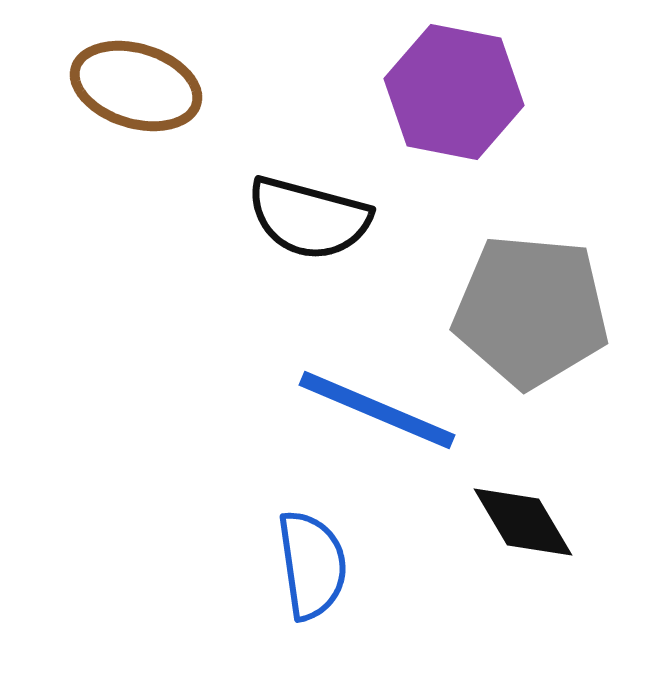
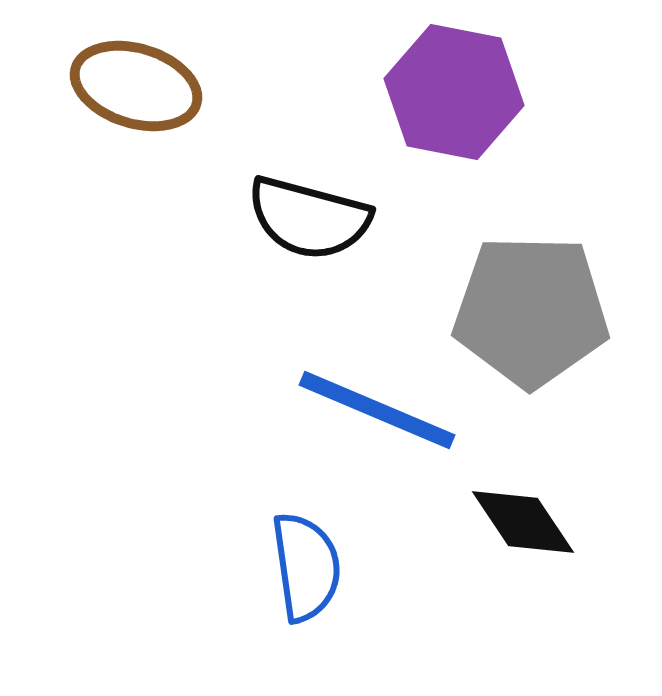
gray pentagon: rotated 4 degrees counterclockwise
black diamond: rotated 3 degrees counterclockwise
blue semicircle: moved 6 px left, 2 px down
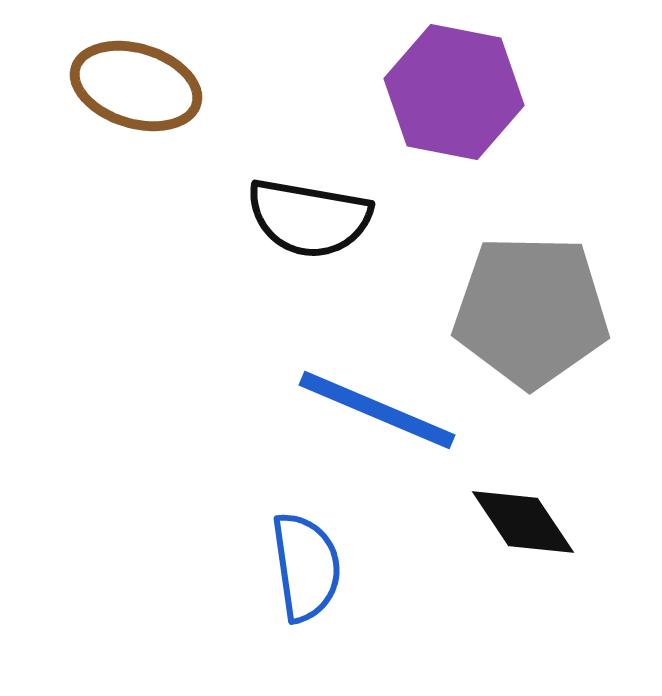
black semicircle: rotated 5 degrees counterclockwise
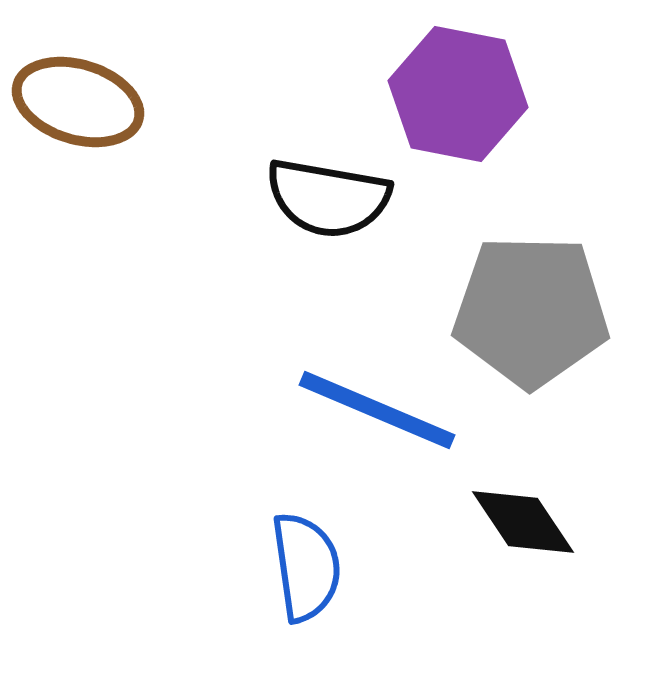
brown ellipse: moved 58 px left, 16 px down
purple hexagon: moved 4 px right, 2 px down
black semicircle: moved 19 px right, 20 px up
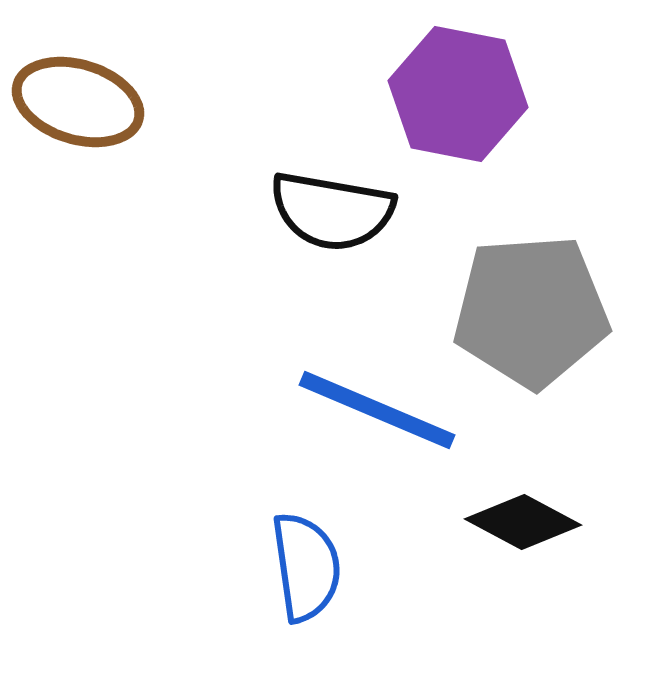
black semicircle: moved 4 px right, 13 px down
gray pentagon: rotated 5 degrees counterclockwise
black diamond: rotated 28 degrees counterclockwise
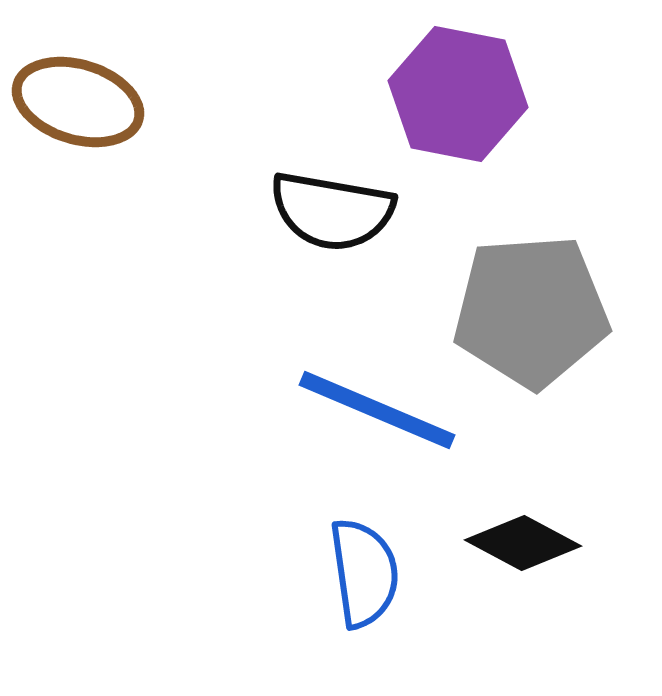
black diamond: moved 21 px down
blue semicircle: moved 58 px right, 6 px down
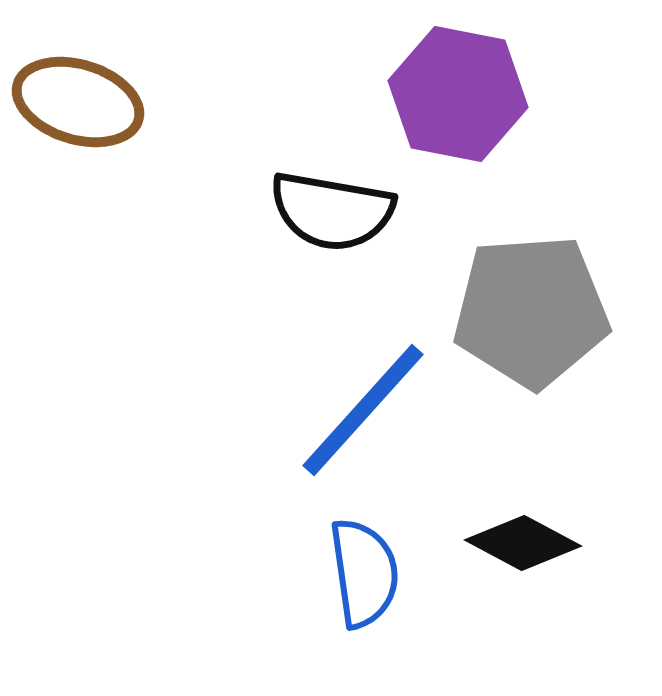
blue line: moved 14 px left; rotated 71 degrees counterclockwise
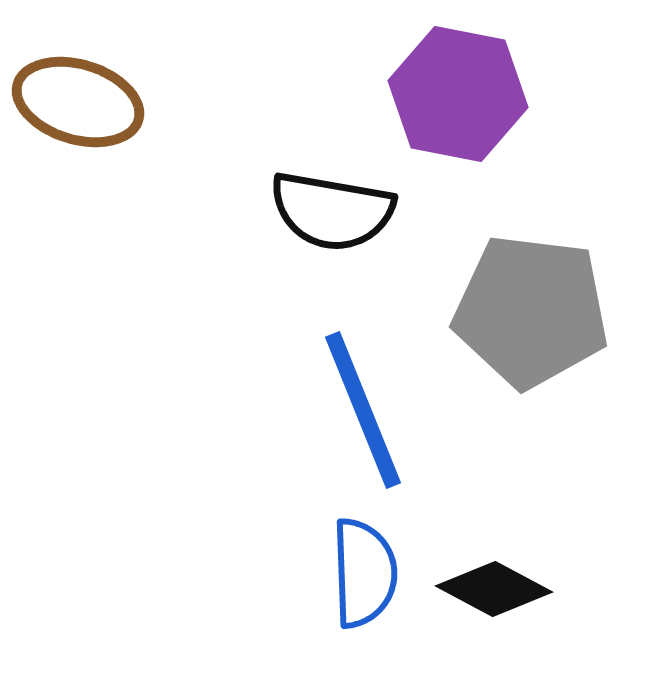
gray pentagon: rotated 11 degrees clockwise
blue line: rotated 64 degrees counterclockwise
black diamond: moved 29 px left, 46 px down
blue semicircle: rotated 6 degrees clockwise
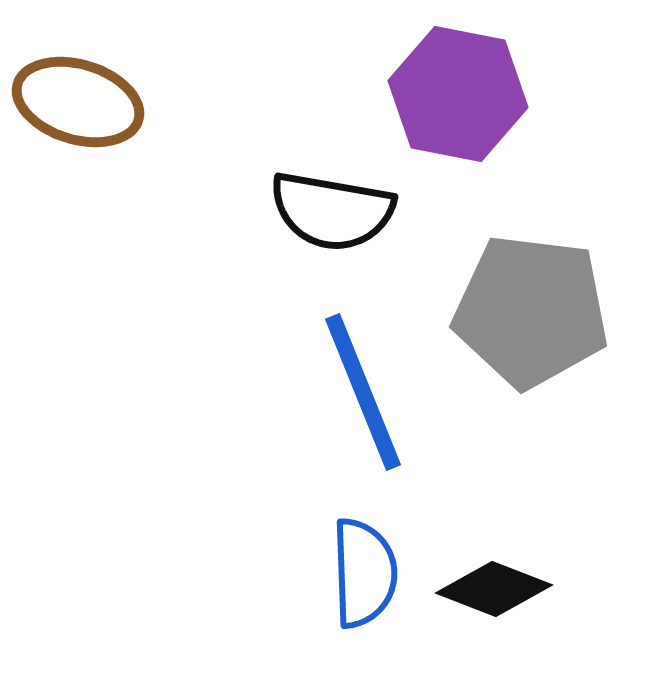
blue line: moved 18 px up
black diamond: rotated 7 degrees counterclockwise
